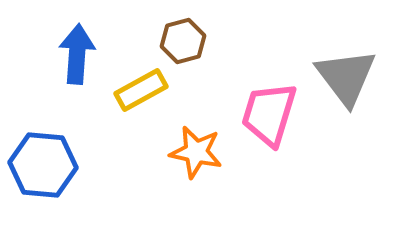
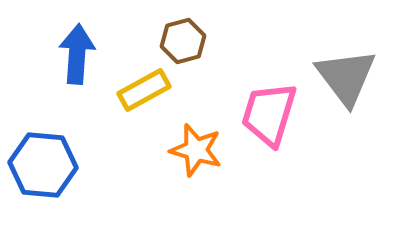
yellow rectangle: moved 3 px right
orange star: moved 2 px up; rotated 4 degrees clockwise
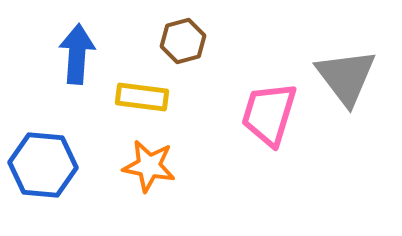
yellow rectangle: moved 2 px left, 7 px down; rotated 36 degrees clockwise
orange star: moved 47 px left, 16 px down; rotated 6 degrees counterclockwise
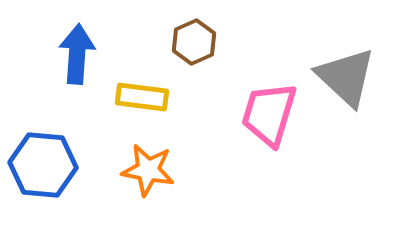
brown hexagon: moved 11 px right, 1 px down; rotated 9 degrees counterclockwise
gray triangle: rotated 10 degrees counterclockwise
orange star: moved 1 px left, 4 px down
